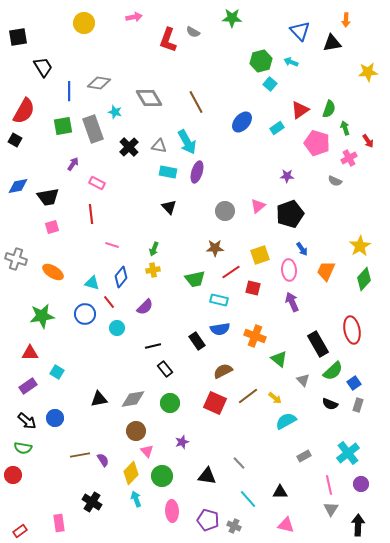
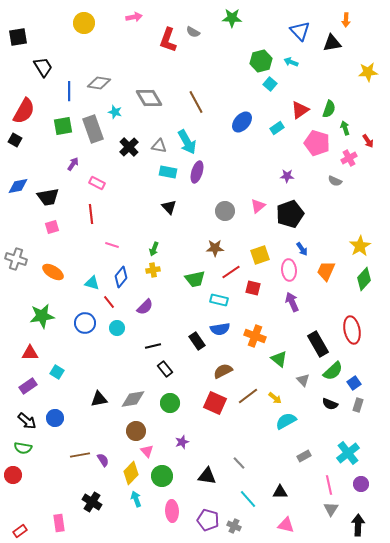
blue circle at (85, 314): moved 9 px down
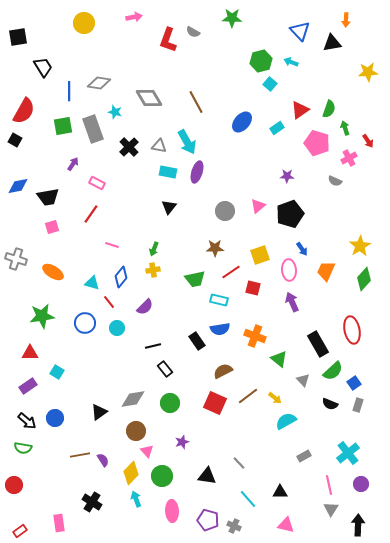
black triangle at (169, 207): rotated 21 degrees clockwise
red line at (91, 214): rotated 42 degrees clockwise
black triangle at (99, 399): moved 13 px down; rotated 24 degrees counterclockwise
red circle at (13, 475): moved 1 px right, 10 px down
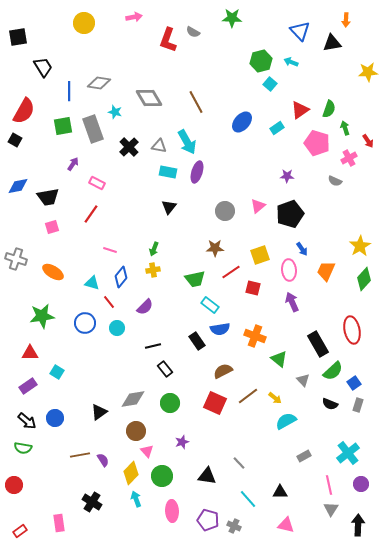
pink line at (112, 245): moved 2 px left, 5 px down
cyan rectangle at (219, 300): moved 9 px left, 5 px down; rotated 24 degrees clockwise
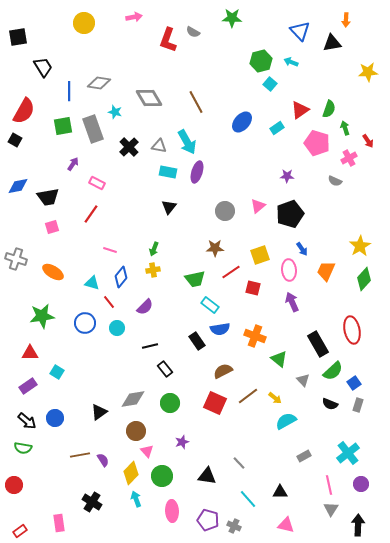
black line at (153, 346): moved 3 px left
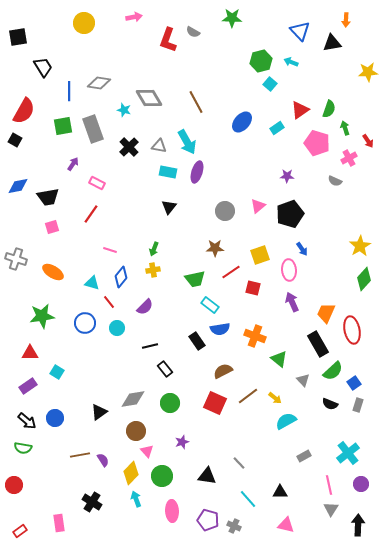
cyan star at (115, 112): moved 9 px right, 2 px up
orange trapezoid at (326, 271): moved 42 px down
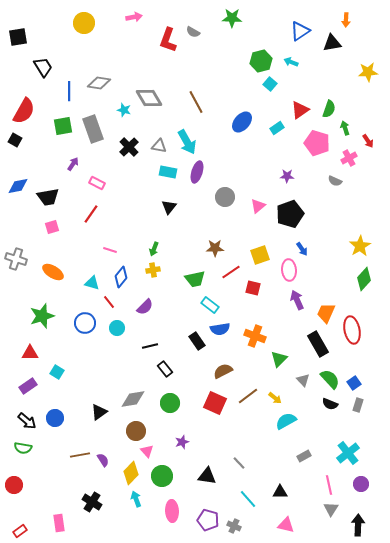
blue triangle at (300, 31): rotated 40 degrees clockwise
gray circle at (225, 211): moved 14 px up
purple arrow at (292, 302): moved 5 px right, 2 px up
green star at (42, 316): rotated 10 degrees counterclockwise
green triangle at (279, 359): rotated 36 degrees clockwise
green semicircle at (333, 371): moved 3 px left, 8 px down; rotated 90 degrees counterclockwise
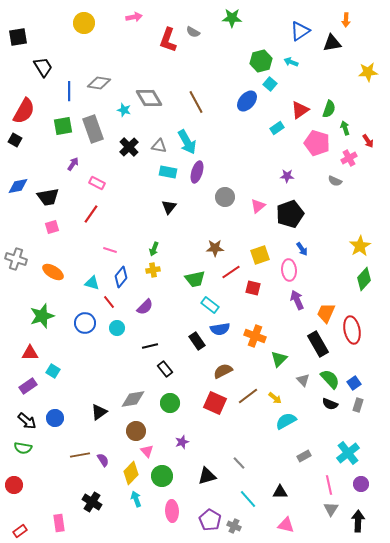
blue ellipse at (242, 122): moved 5 px right, 21 px up
cyan square at (57, 372): moved 4 px left, 1 px up
black triangle at (207, 476): rotated 24 degrees counterclockwise
purple pentagon at (208, 520): moved 2 px right; rotated 15 degrees clockwise
black arrow at (358, 525): moved 4 px up
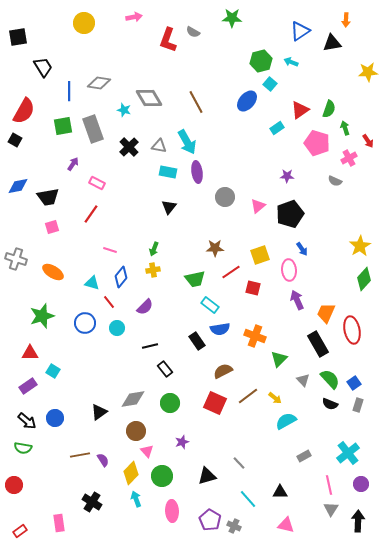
purple ellipse at (197, 172): rotated 25 degrees counterclockwise
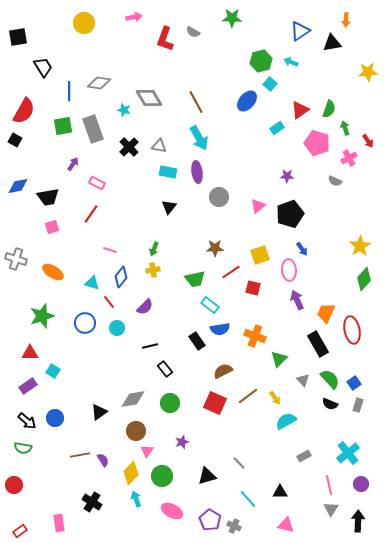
red L-shape at (168, 40): moved 3 px left, 1 px up
cyan arrow at (187, 142): moved 12 px right, 4 px up
gray circle at (225, 197): moved 6 px left
yellow arrow at (275, 398): rotated 16 degrees clockwise
pink triangle at (147, 451): rotated 16 degrees clockwise
pink ellipse at (172, 511): rotated 60 degrees counterclockwise
